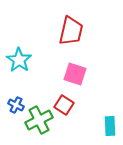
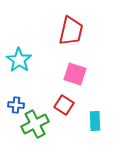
blue cross: rotated 21 degrees counterclockwise
green cross: moved 4 px left, 4 px down
cyan rectangle: moved 15 px left, 5 px up
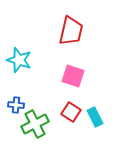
cyan star: rotated 15 degrees counterclockwise
pink square: moved 2 px left, 2 px down
red square: moved 7 px right, 7 px down
cyan rectangle: moved 4 px up; rotated 24 degrees counterclockwise
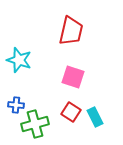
pink square: moved 1 px down
green cross: rotated 12 degrees clockwise
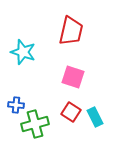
cyan star: moved 4 px right, 8 px up
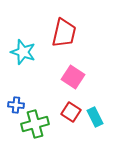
red trapezoid: moved 7 px left, 2 px down
pink square: rotated 15 degrees clockwise
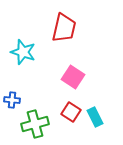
red trapezoid: moved 5 px up
blue cross: moved 4 px left, 5 px up
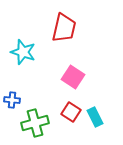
green cross: moved 1 px up
